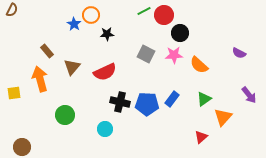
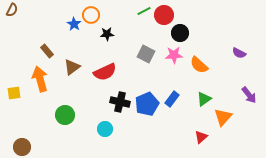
brown triangle: rotated 12 degrees clockwise
blue pentagon: rotated 25 degrees counterclockwise
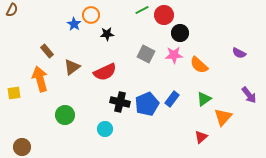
green line: moved 2 px left, 1 px up
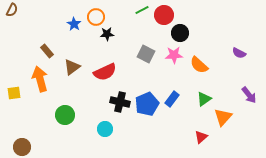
orange circle: moved 5 px right, 2 px down
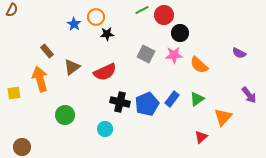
green triangle: moved 7 px left
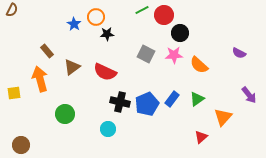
red semicircle: rotated 50 degrees clockwise
green circle: moved 1 px up
cyan circle: moved 3 px right
brown circle: moved 1 px left, 2 px up
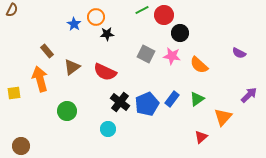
pink star: moved 2 px left, 1 px down; rotated 12 degrees clockwise
purple arrow: rotated 96 degrees counterclockwise
black cross: rotated 24 degrees clockwise
green circle: moved 2 px right, 3 px up
brown circle: moved 1 px down
